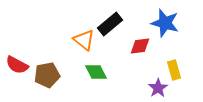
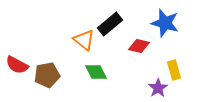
red diamond: moved 1 px left; rotated 20 degrees clockwise
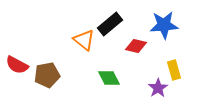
blue star: moved 1 px left, 2 px down; rotated 20 degrees counterclockwise
red diamond: moved 3 px left
green diamond: moved 13 px right, 6 px down
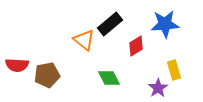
blue star: moved 1 px right, 1 px up
red diamond: rotated 45 degrees counterclockwise
red semicircle: rotated 25 degrees counterclockwise
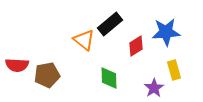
blue star: moved 1 px right, 8 px down
green diamond: rotated 25 degrees clockwise
purple star: moved 4 px left
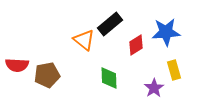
red diamond: moved 1 px up
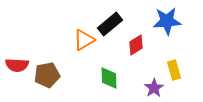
blue star: moved 1 px right, 11 px up
orange triangle: rotated 50 degrees clockwise
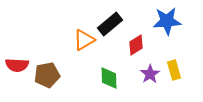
purple star: moved 4 px left, 14 px up
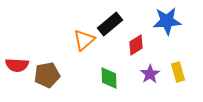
orange triangle: rotated 10 degrees counterclockwise
yellow rectangle: moved 4 px right, 2 px down
